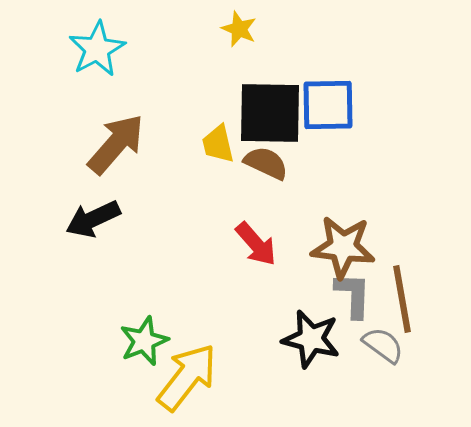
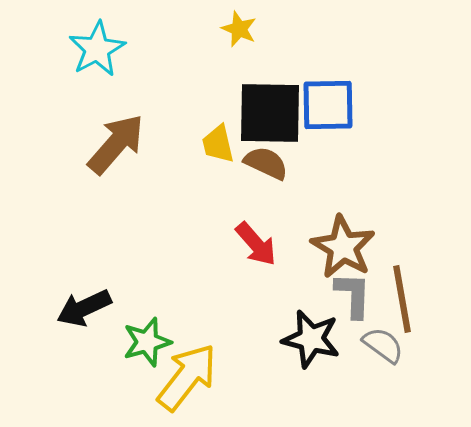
black arrow: moved 9 px left, 89 px down
brown star: rotated 24 degrees clockwise
green star: moved 3 px right, 1 px down; rotated 6 degrees clockwise
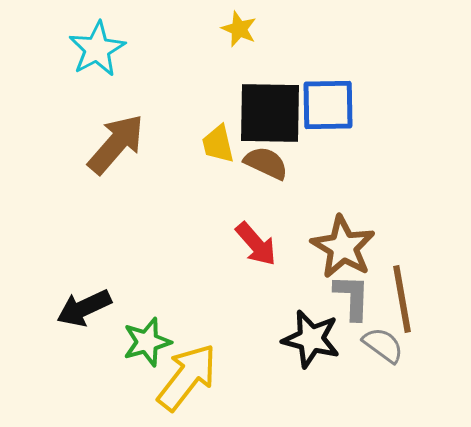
gray L-shape: moved 1 px left, 2 px down
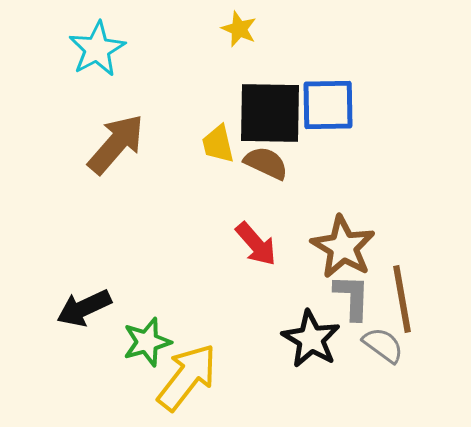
black star: rotated 16 degrees clockwise
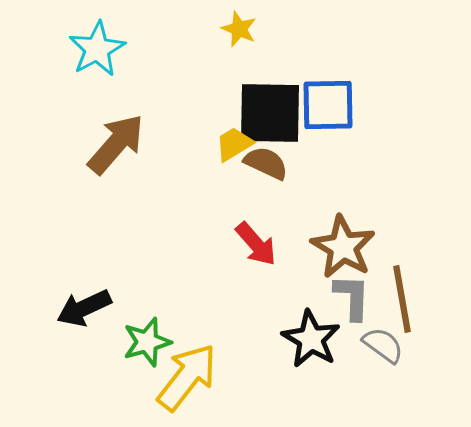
yellow trapezoid: moved 16 px right; rotated 72 degrees clockwise
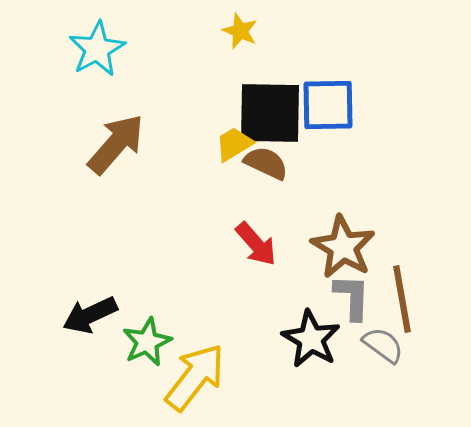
yellow star: moved 1 px right, 2 px down
black arrow: moved 6 px right, 7 px down
green star: rotated 9 degrees counterclockwise
yellow arrow: moved 8 px right
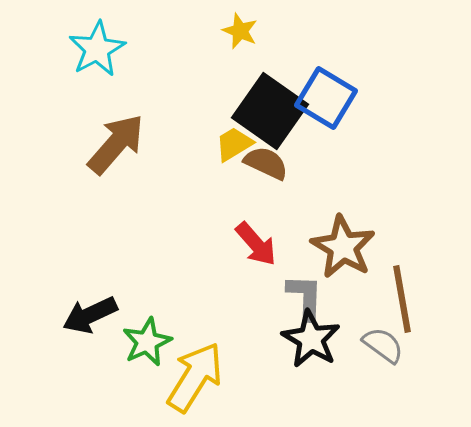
blue square: moved 2 px left, 7 px up; rotated 32 degrees clockwise
black square: moved 2 px up; rotated 34 degrees clockwise
gray L-shape: moved 47 px left
yellow arrow: rotated 6 degrees counterclockwise
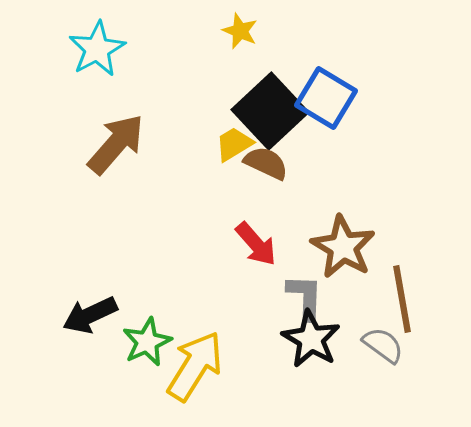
black square: rotated 12 degrees clockwise
yellow arrow: moved 11 px up
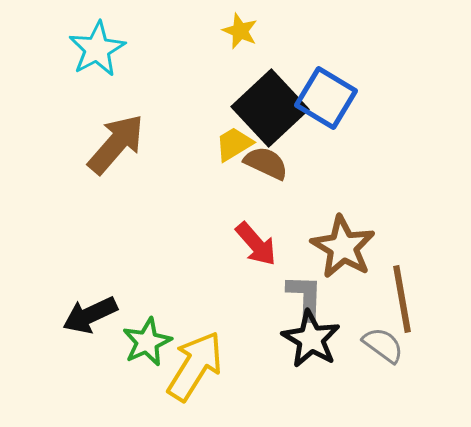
black square: moved 3 px up
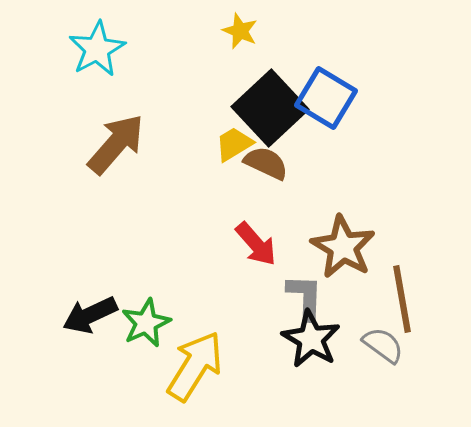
green star: moved 1 px left, 19 px up
